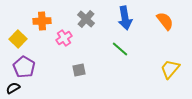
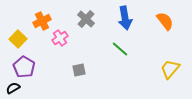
orange cross: rotated 24 degrees counterclockwise
pink cross: moved 4 px left
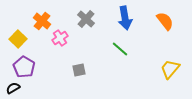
orange cross: rotated 24 degrees counterclockwise
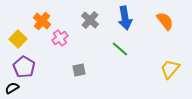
gray cross: moved 4 px right, 1 px down
black semicircle: moved 1 px left
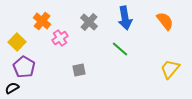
gray cross: moved 1 px left, 2 px down
yellow square: moved 1 px left, 3 px down
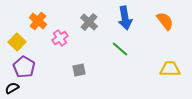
orange cross: moved 4 px left
yellow trapezoid: rotated 50 degrees clockwise
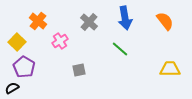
pink cross: moved 3 px down
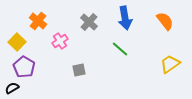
yellow trapezoid: moved 5 px up; rotated 35 degrees counterclockwise
